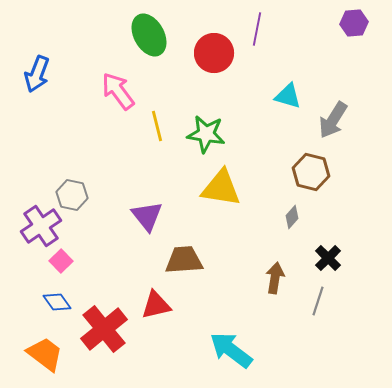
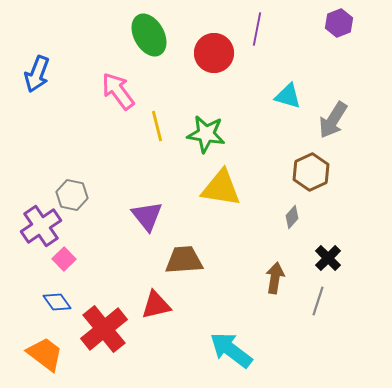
purple hexagon: moved 15 px left; rotated 16 degrees counterclockwise
brown hexagon: rotated 21 degrees clockwise
pink square: moved 3 px right, 2 px up
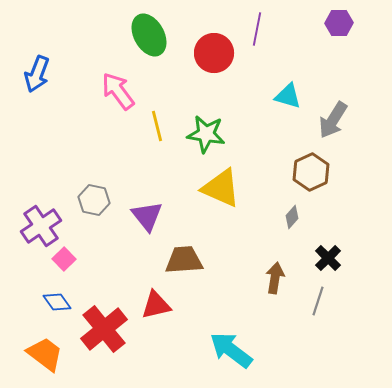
purple hexagon: rotated 20 degrees clockwise
yellow triangle: rotated 15 degrees clockwise
gray hexagon: moved 22 px right, 5 px down
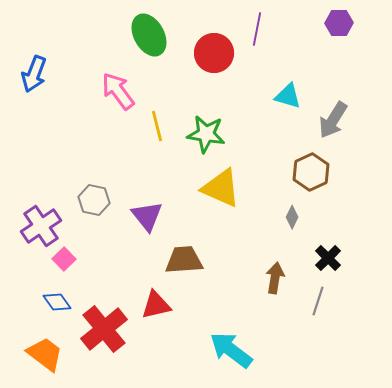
blue arrow: moved 3 px left
gray diamond: rotated 15 degrees counterclockwise
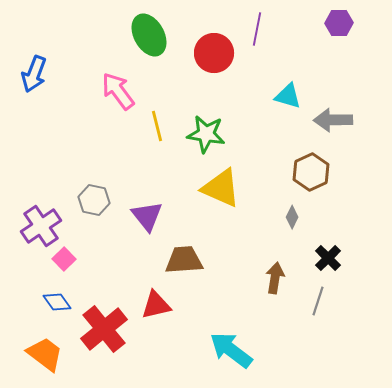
gray arrow: rotated 57 degrees clockwise
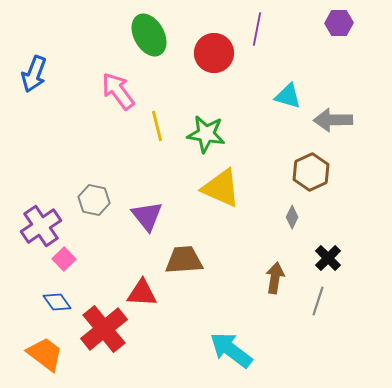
red triangle: moved 14 px left, 12 px up; rotated 16 degrees clockwise
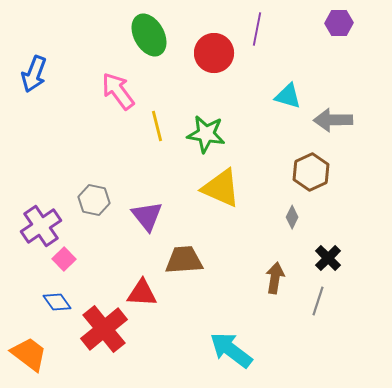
orange trapezoid: moved 16 px left
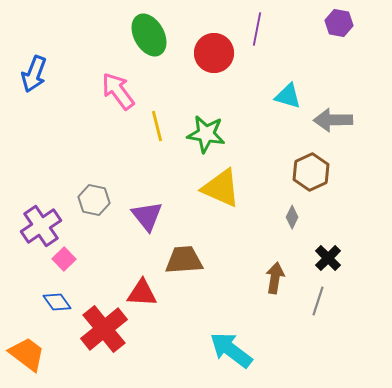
purple hexagon: rotated 12 degrees clockwise
orange trapezoid: moved 2 px left
